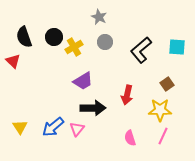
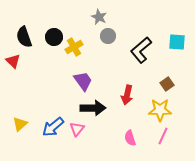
gray circle: moved 3 px right, 6 px up
cyan square: moved 5 px up
purple trapezoid: rotated 95 degrees counterclockwise
yellow triangle: moved 3 px up; rotated 21 degrees clockwise
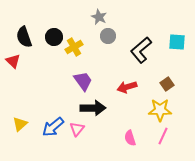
red arrow: moved 8 px up; rotated 60 degrees clockwise
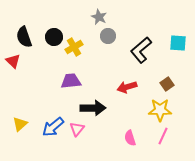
cyan square: moved 1 px right, 1 px down
purple trapezoid: moved 12 px left; rotated 60 degrees counterclockwise
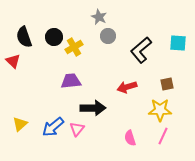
brown square: rotated 24 degrees clockwise
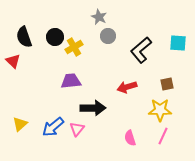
black circle: moved 1 px right
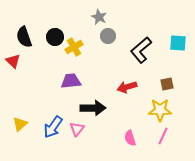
blue arrow: rotated 15 degrees counterclockwise
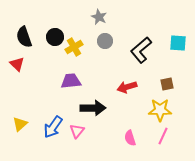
gray circle: moved 3 px left, 5 px down
red triangle: moved 4 px right, 3 px down
pink triangle: moved 2 px down
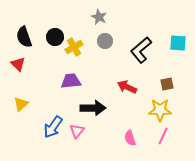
red triangle: moved 1 px right
red arrow: rotated 42 degrees clockwise
yellow triangle: moved 1 px right, 20 px up
